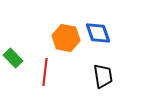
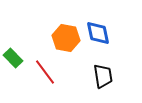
blue diamond: rotated 8 degrees clockwise
red line: rotated 44 degrees counterclockwise
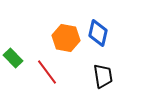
blue diamond: rotated 24 degrees clockwise
red line: moved 2 px right
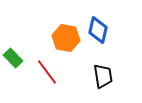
blue diamond: moved 3 px up
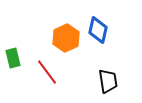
orange hexagon: rotated 24 degrees clockwise
green rectangle: rotated 30 degrees clockwise
black trapezoid: moved 5 px right, 5 px down
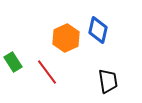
green rectangle: moved 4 px down; rotated 18 degrees counterclockwise
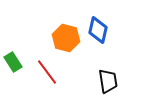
orange hexagon: rotated 20 degrees counterclockwise
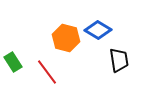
blue diamond: rotated 72 degrees counterclockwise
black trapezoid: moved 11 px right, 21 px up
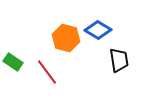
green rectangle: rotated 24 degrees counterclockwise
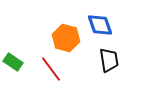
blue diamond: moved 2 px right, 5 px up; rotated 40 degrees clockwise
black trapezoid: moved 10 px left
red line: moved 4 px right, 3 px up
